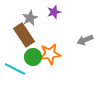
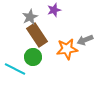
purple star: moved 2 px up
gray star: moved 1 px up
brown rectangle: moved 13 px right
orange star: moved 17 px right, 5 px up
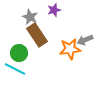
gray star: rotated 21 degrees counterclockwise
orange star: moved 3 px right
green circle: moved 14 px left, 4 px up
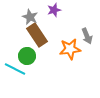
gray arrow: moved 2 px right, 4 px up; rotated 91 degrees counterclockwise
green circle: moved 8 px right, 3 px down
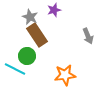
gray arrow: moved 1 px right
orange star: moved 5 px left, 26 px down
